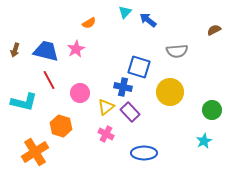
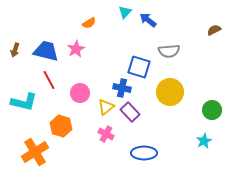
gray semicircle: moved 8 px left
blue cross: moved 1 px left, 1 px down
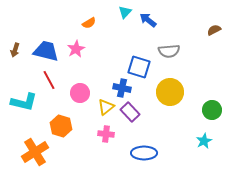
pink cross: rotated 21 degrees counterclockwise
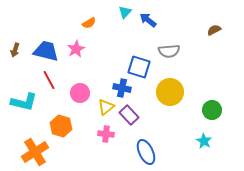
purple rectangle: moved 1 px left, 3 px down
cyan star: rotated 14 degrees counterclockwise
blue ellipse: moved 2 px right, 1 px up; rotated 65 degrees clockwise
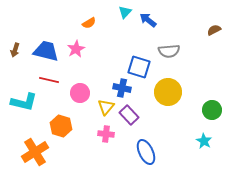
red line: rotated 48 degrees counterclockwise
yellow circle: moved 2 px left
yellow triangle: rotated 12 degrees counterclockwise
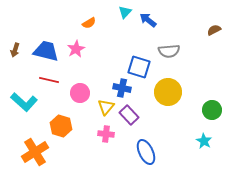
cyan L-shape: rotated 28 degrees clockwise
